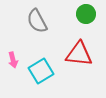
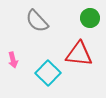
green circle: moved 4 px right, 4 px down
gray semicircle: rotated 15 degrees counterclockwise
cyan square: moved 7 px right, 2 px down; rotated 15 degrees counterclockwise
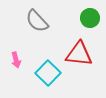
pink arrow: moved 3 px right
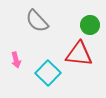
green circle: moved 7 px down
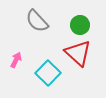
green circle: moved 10 px left
red triangle: moved 1 px left, 1 px up; rotated 36 degrees clockwise
pink arrow: rotated 140 degrees counterclockwise
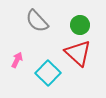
pink arrow: moved 1 px right
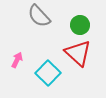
gray semicircle: moved 2 px right, 5 px up
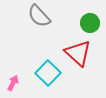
green circle: moved 10 px right, 2 px up
pink arrow: moved 4 px left, 23 px down
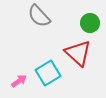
cyan square: rotated 15 degrees clockwise
pink arrow: moved 6 px right, 2 px up; rotated 28 degrees clockwise
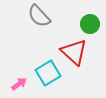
green circle: moved 1 px down
red triangle: moved 4 px left, 1 px up
pink arrow: moved 3 px down
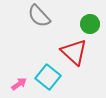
cyan square: moved 4 px down; rotated 20 degrees counterclockwise
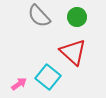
green circle: moved 13 px left, 7 px up
red triangle: moved 1 px left
